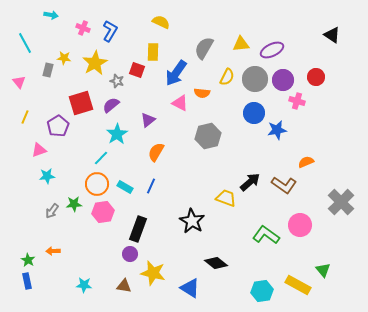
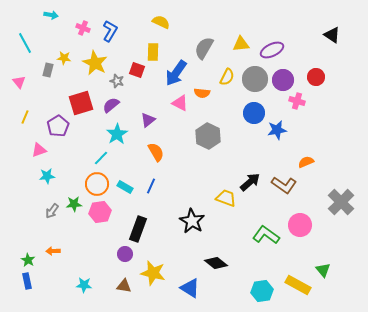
yellow star at (95, 63): rotated 15 degrees counterclockwise
gray hexagon at (208, 136): rotated 20 degrees counterclockwise
orange semicircle at (156, 152): rotated 120 degrees clockwise
pink hexagon at (103, 212): moved 3 px left
purple circle at (130, 254): moved 5 px left
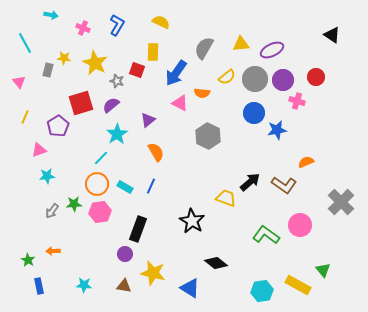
blue L-shape at (110, 31): moved 7 px right, 6 px up
yellow semicircle at (227, 77): rotated 24 degrees clockwise
blue rectangle at (27, 281): moved 12 px right, 5 px down
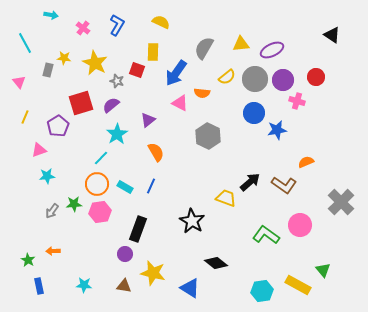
pink cross at (83, 28): rotated 16 degrees clockwise
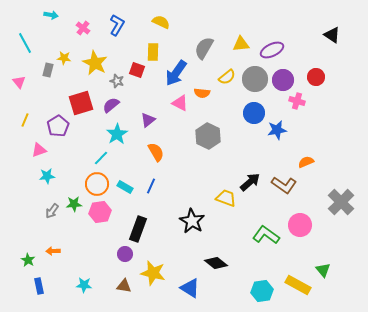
yellow line at (25, 117): moved 3 px down
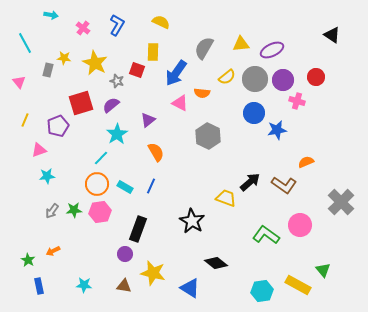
purple pentagon at (58, 126): rotated 10 degrees clockwise
green star at (74, 204): moved 6 px down
orange arrow at (53, 251): rotated 24 degrees counterclockwise
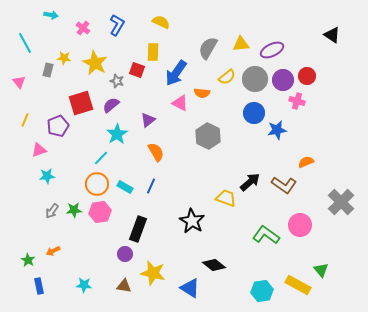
gray semicircle at (204, 48): moved 4 px right
red circle at (316, 77): moved 9 px left, 1 px up
black diamond at (216, 263): moved 2 px left, 2 px down
green triangle at (323, 270): moved 2 px left
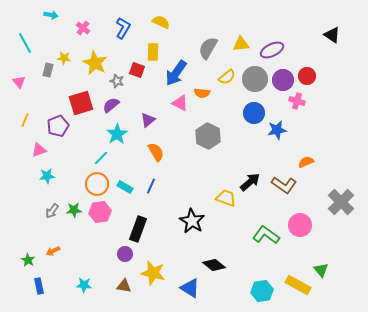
blue L-shape at (117, 25): moved 6 px right, 3 px down
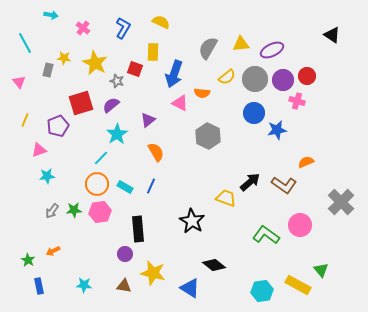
red square at (137, 70): moved 2 px left, 1 px up
blue arrow at (176, 73): moved 2 px left, 1 px down; rotated 16 degrees counterclockwise
black rectangle at (138, 229): rotated 25 degrees counterclockwise
